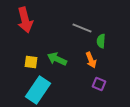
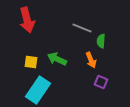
red arrow: moved 2 px right
purple square: moved 2 px right, 2 px up
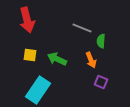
yellow square: moved 1 px left, 7 px up
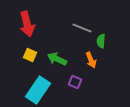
red arrow: moved 4 px down
yellow square: rotated 16 degrees clockwise
purple square: moved 26 px left
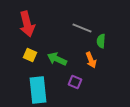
cyan rectangle: rotated 40 degrees counterclockwise
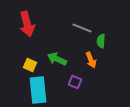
yellow square: moved 10 px down
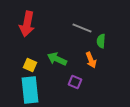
red arrow: rotated 25 degrees clockwise
cyan rectangle: moved 8 px left
